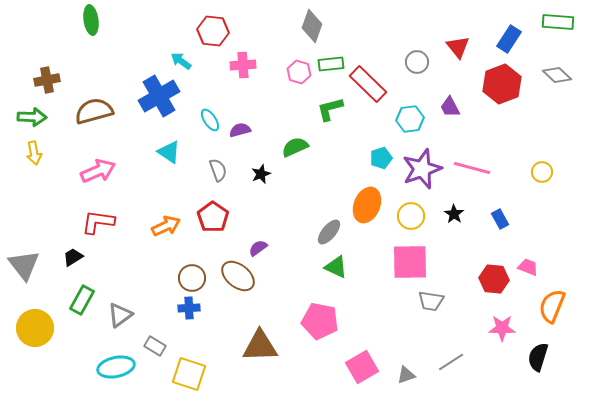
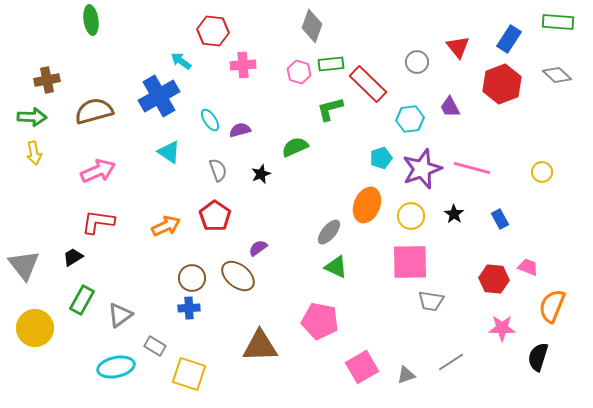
red pentagon at (213, 217): moved 2 px right, 1 px up
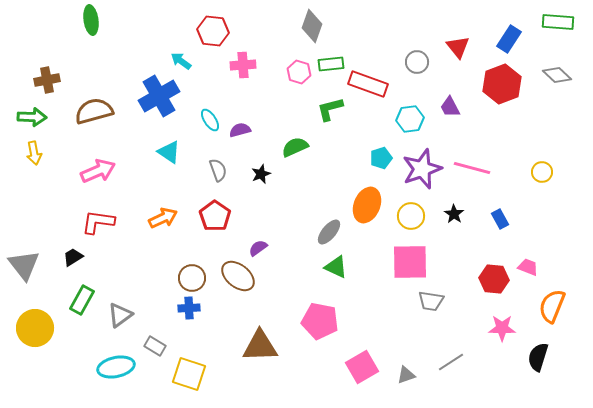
red rectangle at (368, 84): rotated 24 degrees counterclockwise
orange arrow at (166, 226): moved 3 px left, 8 px up
